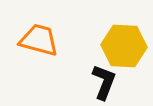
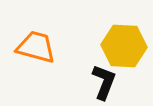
orange trapezoid: moved 3 px left, 7 px down
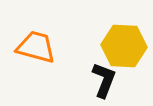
black L-shape: moved 2 px up
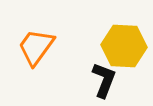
orange trapezoid: rotated 69 degrees counterclockwise
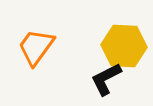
black L-shape: moved 2 px right, 1 px up; rotated 138 degrees counterclockwise
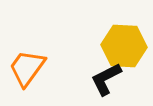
orange trapezoid: moved 9 px left, 21 px down
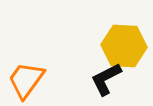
orange trapezoid: moved 1 px left, 12 px down
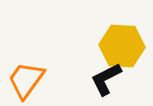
yellow hexagon: moved 2 px left
